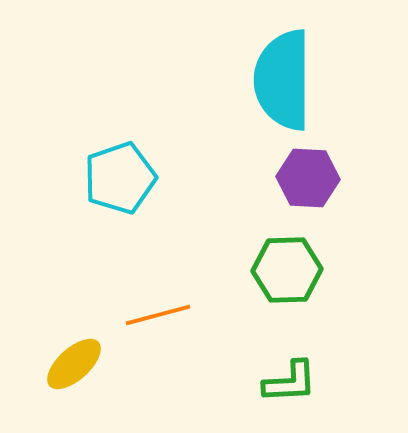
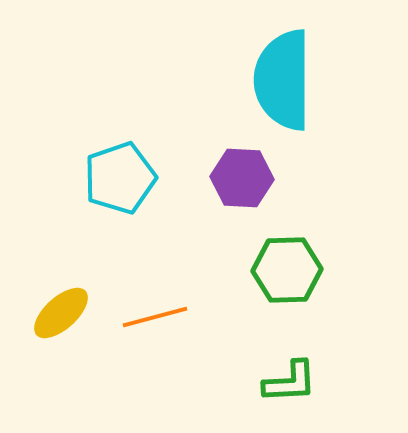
purple hexagon: moved 66 px left
orange line: moved 3 px left, 2 px down
yellow ellipse: moved 13 px left, 51 px up
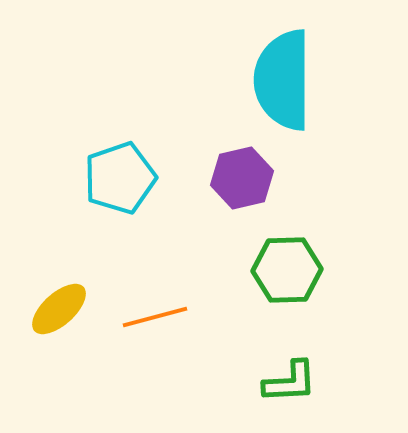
purple hexagon: rotated 16 degrees counterclockwise
yellow ellipse: moved 2 px left, 4 px up
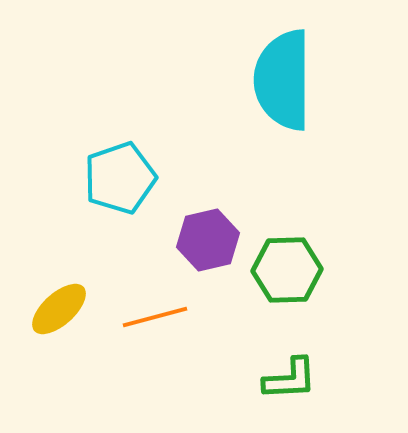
purple hexagon: moved 34 px left, 62 px down
green L-shape: moved 3 px up
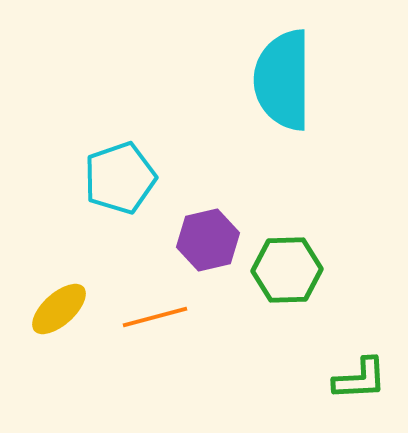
green L-shape: moved 70 px right
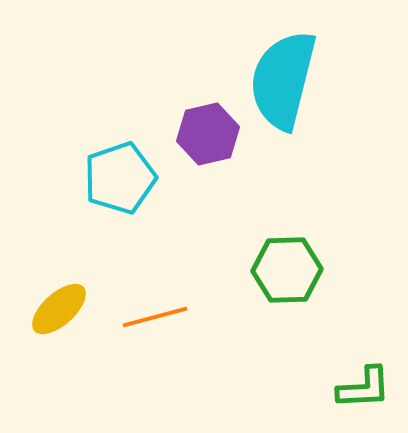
cyan semicircle: rotated 14 degrees clockwise
purple hexagon: moved 106 px up
green L-shape: moved 4 px right, 9 px down
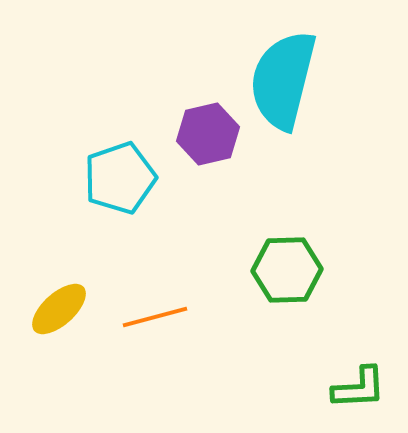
green L-shape: moved 5 px left
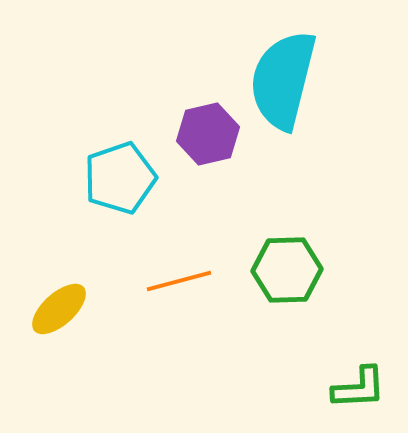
orange line: moved 24 px right, 36 px up
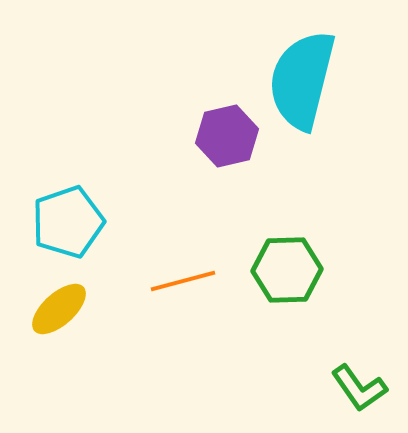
cyan semicircle: moved 19 px right
purple hexagon: moved 19 px right, 2 px down
cyan pentagon: moved 52 px left, 44 px down
orange line: moved 4 px right
green L-shape: rotated 58 degrees clockwise
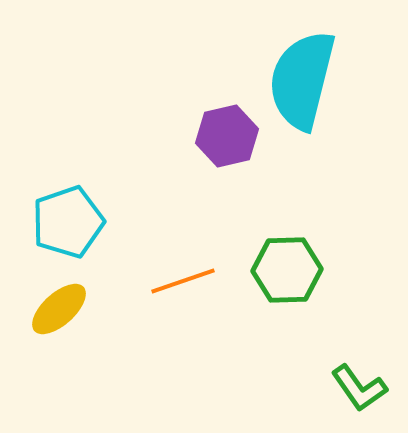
orange line: rotated 4 degrees counterclockwise
